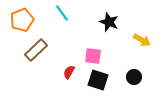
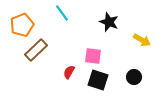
orange pentagon: moved 5 px down
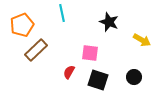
cyan line: rotated 24 degrees clockwise
pink square: moved 3 px left, 3 px up
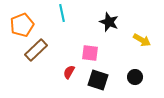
black circle: moved 1 px right
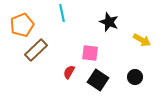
black square: rotated 15 degrees clockwise
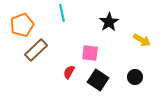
black star: rotated 18 degrees clockwise
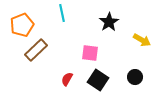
red semicircle: moved 2 px left, 7 px down
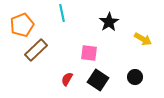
yellow arrow: moved 1 px right, 1 px up
pink square: moved 1 px left
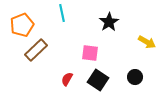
yellow arrow: moved 4 px right, 3 px down
pink square: moved 1 px right
